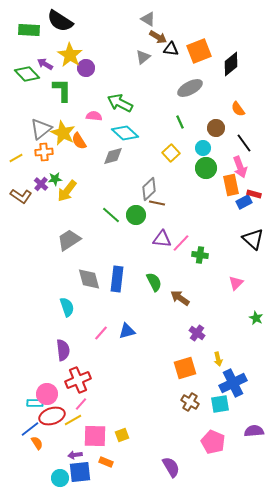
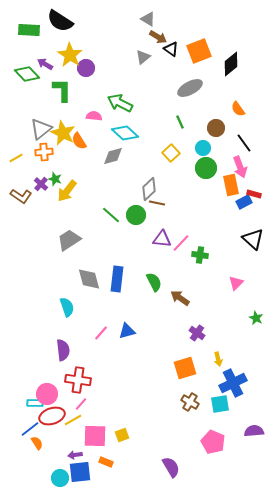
black triangle at (171, 49): rotated 28 degrees clockwise
green star at (55, 179): rotated 24 degrees clockwise
red cross at (78, 380): rotated 30 degrees clockwise
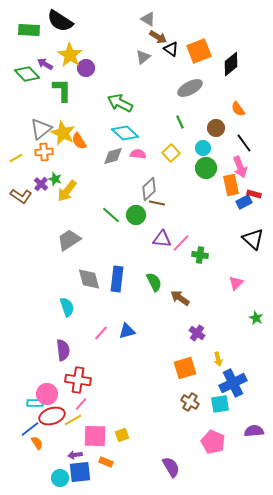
pink semicircle at (94, 116): moved 44 px right, 38 px down
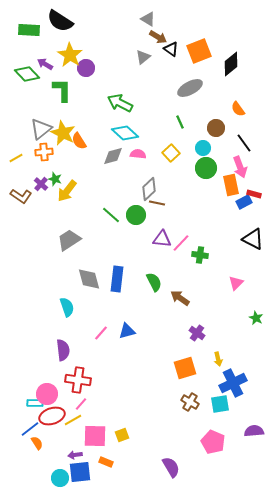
black triangle at (253, 239): rotated 15 degrees counterclockwise
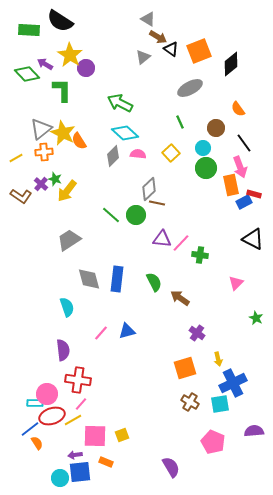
gray diamond at (113, 156): rotated 30 degrees counterclockwise
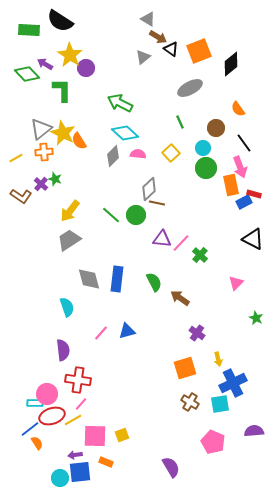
yellow arrow at (67, 191): moved 3 px right, 20 px down
green cross at (200, 255): rotated 35 degrees clockwise
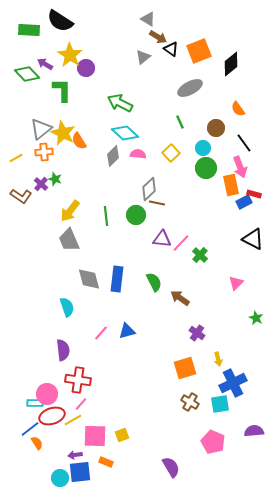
green line at (111, 215): moved 5 px left, 1 px down; rotated 42 degrees clockwise
gray trapezoid at (69, 240): rotated 80 degrees counterclockwise
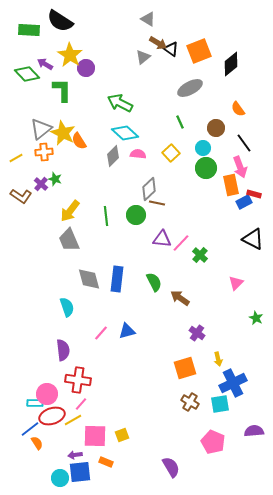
brown arrow at (158, 37): moved 6 px down
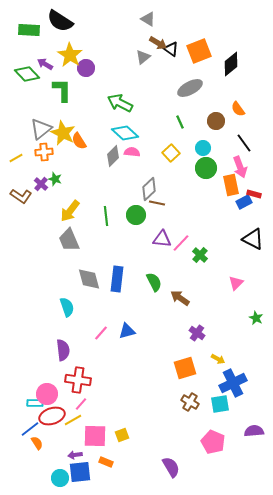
brown circle at (216, 128): moved 7 px up
pink semicircle at (138, 154): moved 6 px left, 2 px up
yellow arrow at (218, 359): rotated 48 degrees counterclockwise
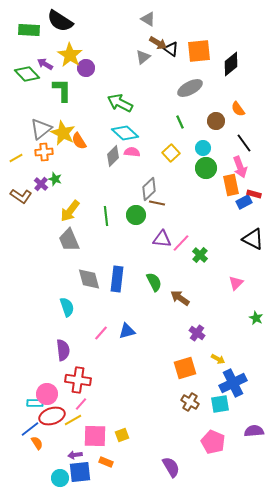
orange square at (199, 51): rotated 15 degrees clockwise
